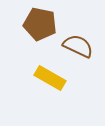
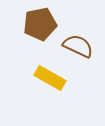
brown pentagon: rotated 24 degrees counterclockwise
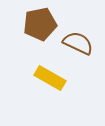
brown semicircle: moved 3 px up
